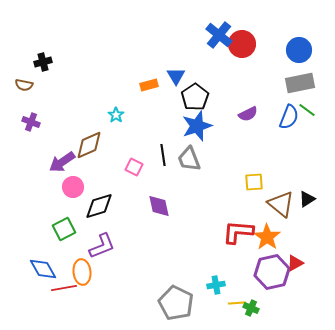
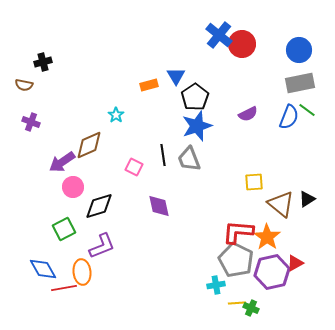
gray pentagon: moved 60 px right, 43 px up
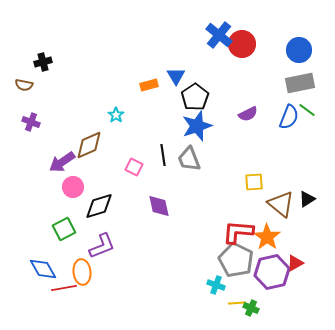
cyan cross: rotated 30 degrees clockwise
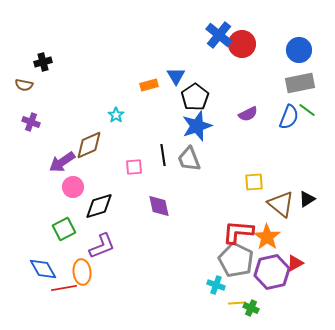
pink square: rotated 30 degrees counterclockwise
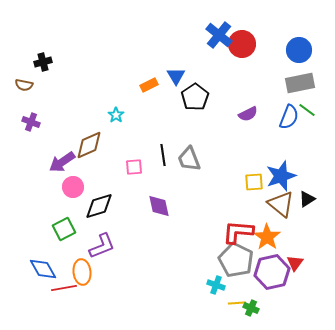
orange rectangle: rotated 12 degrees counterclockwise
blue star: moved 84 px right, 50 px down
red triangle: rotated 24 degrees counterclockwise
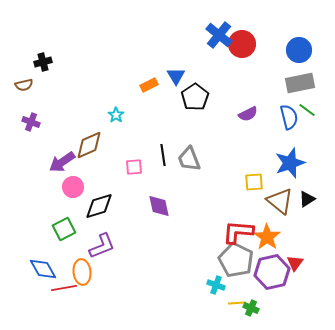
brown semicircle: rotated 24 degrees counterclockwise
blue semicircle: rotated 35 degrees counterclockwise
blue star: moved 9 px right, 13 px up
brown triangle: moved 1 px left, 3 px up
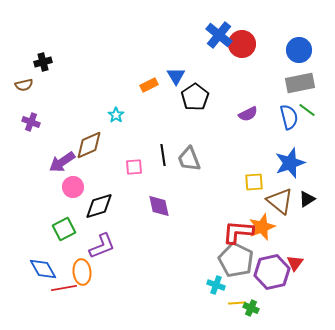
orange star: moved 5 px left, 10 px up; rotated 16 degrees clockwise
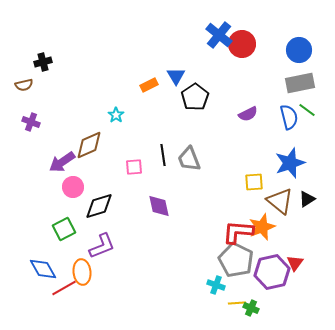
red line: rotated 20 degrees counterclockwise
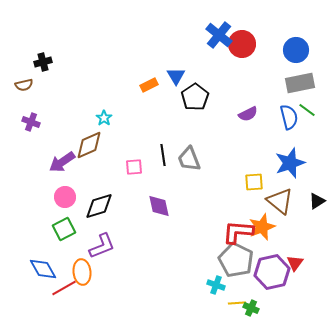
blue circle: moved 3 px left
cyan star: moved 12 px left, 3 px down
pink circle: moved 8 px left, 10 px down
black triangle: moved 10 px right, 2 px down
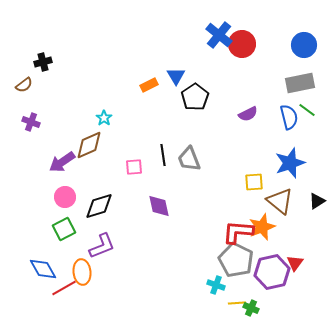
blue circle: moved 8 px right, 5 px up
brown semicircle: rotated 24 degrees counterclockwise
